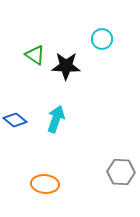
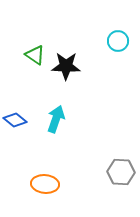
cyan circle: moved 16 px right, 2 px down
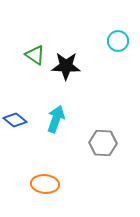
gray hexagon: moved 18 px left, 29 px up
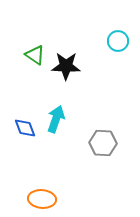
blue diamond: moved 10 px right, 8 px down; rotated 30 degrees clockwise
orange ellipse: moved 3 px left, 15 px down
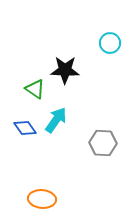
cyan circle: moved 8 px left, 2 px down
green triangle: moved 34 px down
black star: moved 1 px left, 4 px down
cyan arrow: moved 1 px down; rotated 16 degrees clockwise
blue diamond: rotated 15 degrees counterclockwise
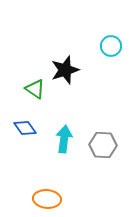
cyan circle: moved 1 px right, 3 px down
black star: rotated 20 degrees counterclockwise
cyan arrow: moved 8 px right, 19 px down; rotated 28 degrees counterclockwise
gray hexagon: moved 2 px down
orange ellipse: moved 5 px right
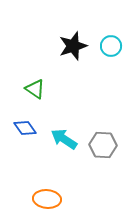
black star: moved 8 px right, 24 px up
cyan arrow: rotated 64 degrees counterclockwise
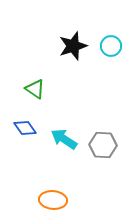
orange ellipse: moved 6 px right, 1 px down
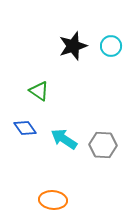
green triangle: moved 4 px right, 2 px down
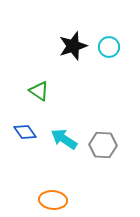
cyan circle: moved 2 px left, 1 px down
blue diamond: moved 4 px down
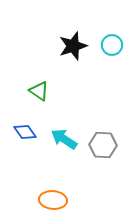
cyan circle: moved 3 px right, 2 px up
